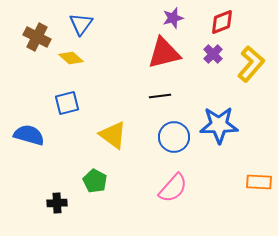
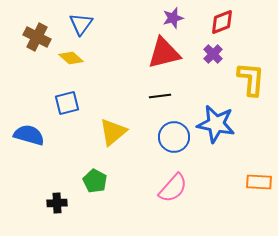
yellow L-shape: moved 15 px down; rotated 36 degrees counterclockwise
blue star: moved 3 px left, 1 px up; rotated 12 degrees clockwise
yellow triangle: moved 3 px up; rotated 44 degrees clockwise
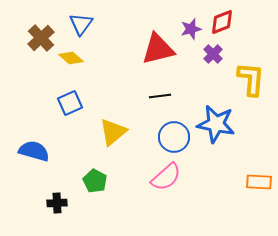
purple star: moved 18 px right, 11 px down
brown cross: moved 4 px right, 1 px down; rotated 20 degrees clockwise
red triangle: moved 6 px left, 4 px up
blue square: moved 3 px right; rotated 10 degrees counterclockwise
blue semicircle: moved 5 px right, 16 px down
pink semicircle: moved 7 px left, 11 px up; rotated 8 degrees clockwise
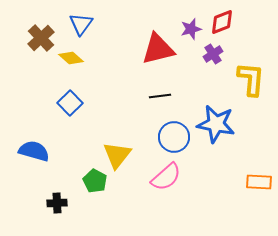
purple cross: rotated 12 degrees clockwise
blue square: rotated 20 degrees counterclockwise
yellow triangle: moved 4 px right, 23 px down; rotated 12 degrees counterclockwise
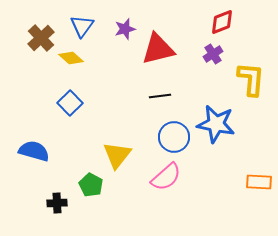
blue triangle: moved 1 px right, 2 px down
purple star: moved 66 px left
green pentagon: moved 4 px left, 4 px down
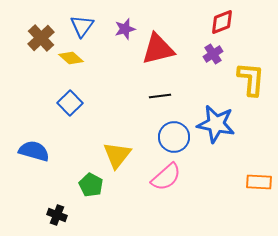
black cross: moved 12 px down; rotated 24 degrees clockwise
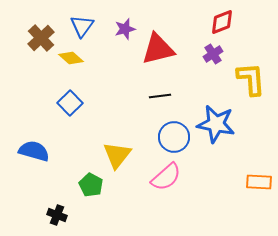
yellow L-shape: rotated 9 degrees counterclockwise
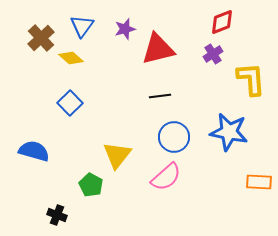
blue star: moved 13 px right, 8 px down
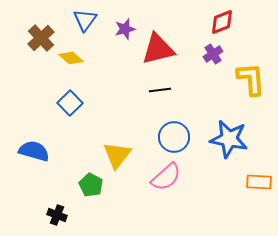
blue triangle: moved 3 px right, 6 px up
black line: moved 6 px up
blue star: moved 7 px down
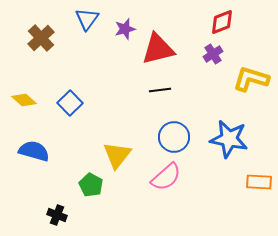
blue triangle: moved 2 px right, 1 px up
yellow diamond: moved 47 px left, 42 px down
yellow L-shape: rotated 69 degrees counterclockwise
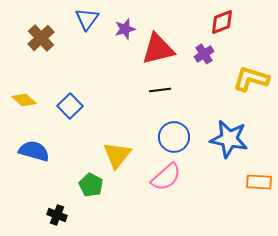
purple cross: moved 9 px left
blue square: moved 3 px down
